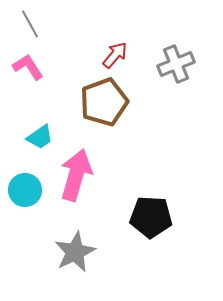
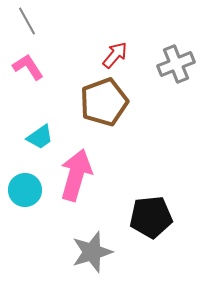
gray line: moved 3 px left, 3 px up
black pentagon: rotated 9 degrees counterclockwise
gray star: moved 17 px right; rotated 9 degrees clockwise
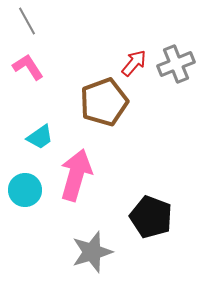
red arrow: moved 19 px right, 8 px down
black pentagon: rotated 27 degrees clockwise
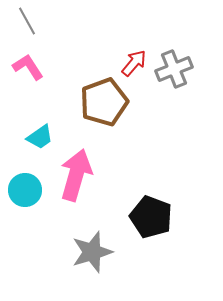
gray cross: moved 2 px left, 5 px down
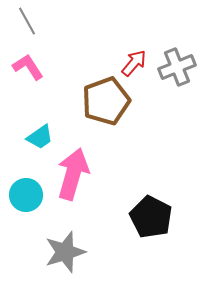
gray cross: moved 3 px right, 2 px up
brown pentagon: moved 2 px right, 1 px up
pink arrow: moved 3 px left, 1 px up
cyan circle: moved 1 px right, 5 px down
black pentagon: rotated 6 degrees clockwise
gray star: moved 27 px left
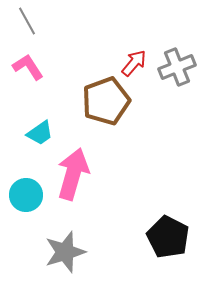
cyan trapezoid: moved 4 px up
black pentagon: moved 17 px right, 20 px down
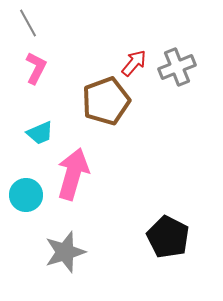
gray line: moved 1 px right, 2 px down
pink L-shape: moved 8 px right, 1 px down; rotated 60 degrees clockwise
cyan trapezoid: rotated 12 degrees clockwise
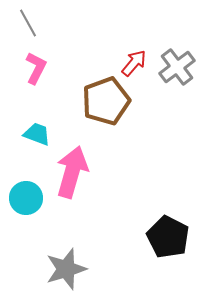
gray cross: rotated 15 degrees counterclockwise
cyan trapezoid: moved 3 px left, 1 px down; rotated 136 degrees counterclockwise
pink arrow: moved 1 px left, 2 px up
cyan circle: moved 3 px down
gray star: moved 1 px right, 17 px down
